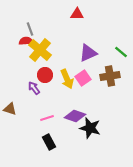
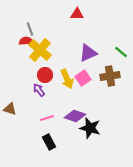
purple arrow: moved 5 px right, 2 px down
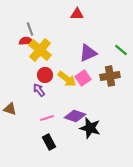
green line: moved 2 px up
yellow arrow: rotated 30 degrees counterclockwise
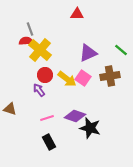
pink square: rotated 21 degrees counterclockwise
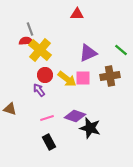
pink square: rotated 35 degrees counterclockwise
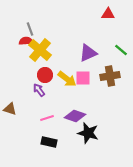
red triangle: moved 31 px right
black star: moved 2 px left, 5 px down
black rectangle: rotated 49 degrees counterclockwise
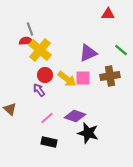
brown triangle: rotated 24 degrees clockwise
pink line: rotated 24 degrees counterclockwise
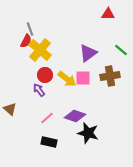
red semicircle: rotated 120 degrees clockwise
purple triangle: rotated 12 degrees counterclockwise
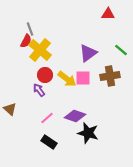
black rectangle: rotated 21 degrees clockwise
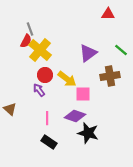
pink square: moved 16 px down
pink line: rotated 48 degrees counterclockwise
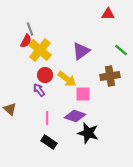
purple triangle: moved 7 px left, 2 px up
